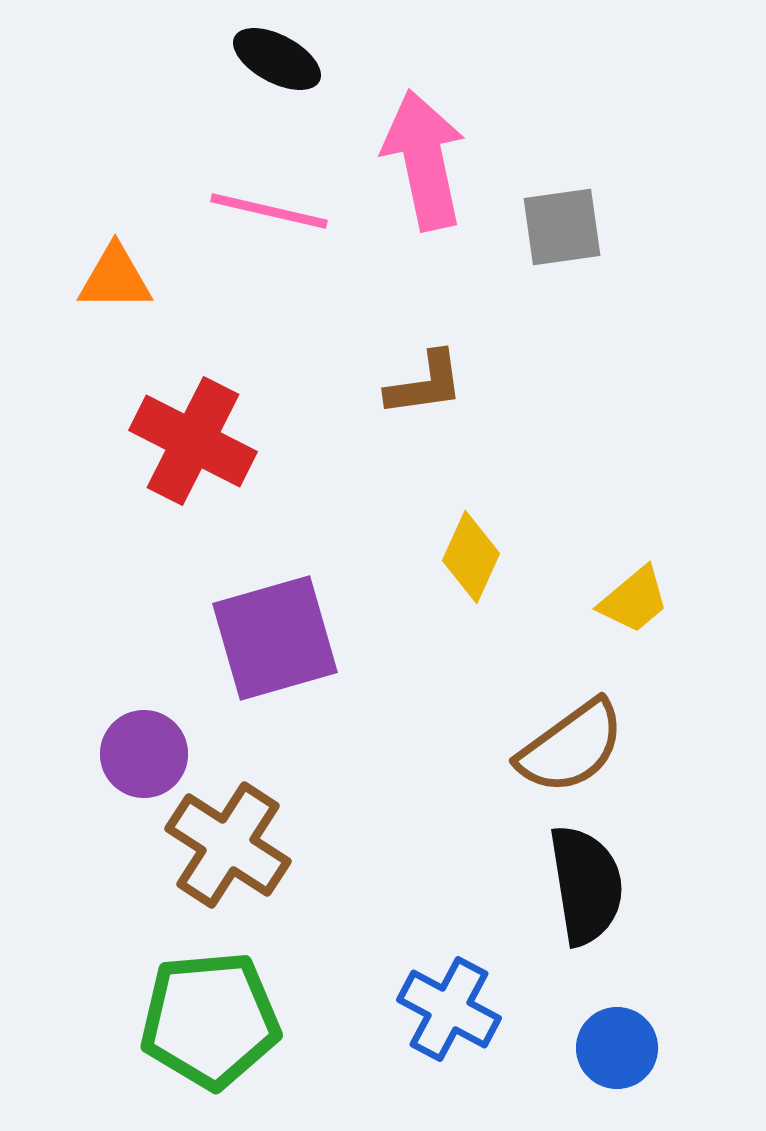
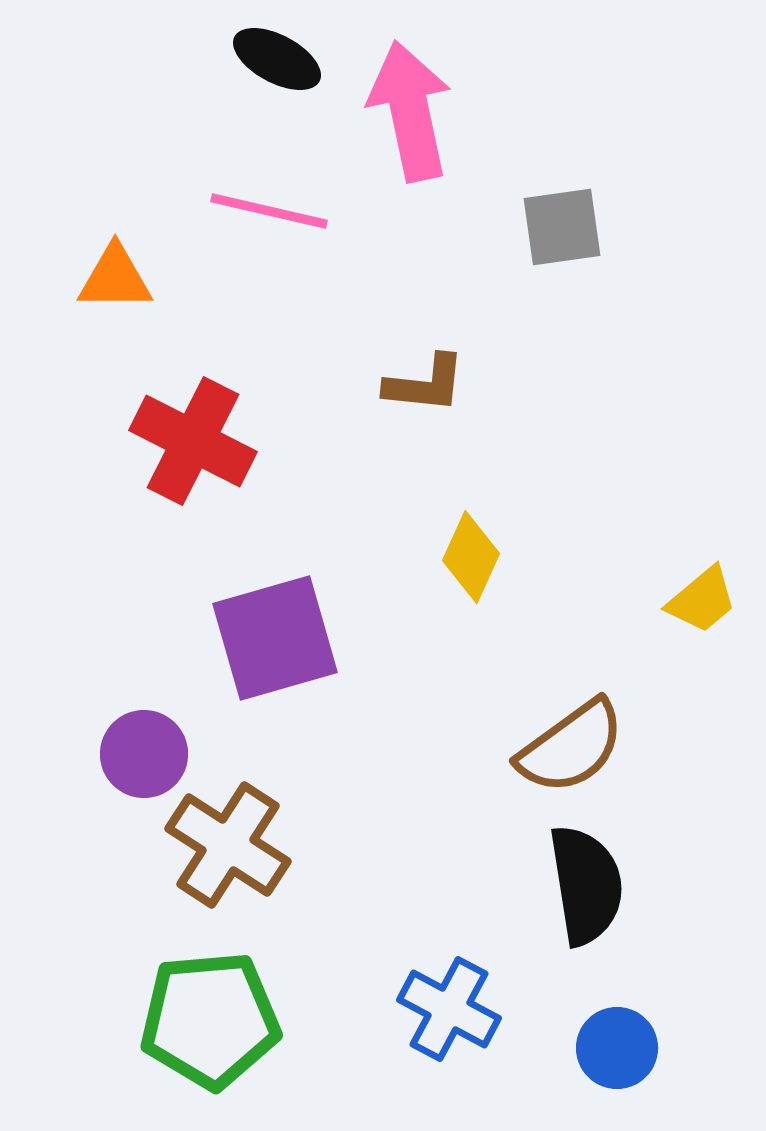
pink arrow: moved 14 px left, 49 px up
brown L-shape: rotated 14 degrees clockwise
yellow trapezoid: moved 68 px right
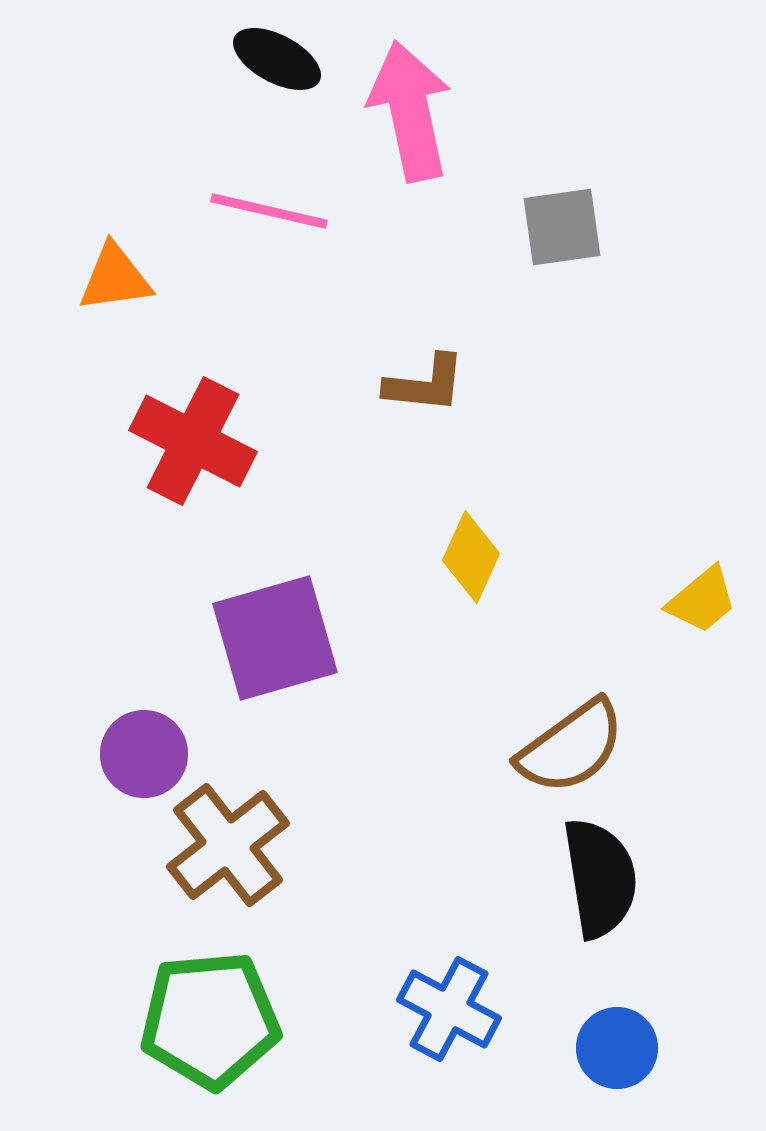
orange triangle: rotated 8 degrees counterclockwise
brown cross: rotated 19 degrees clockwise
black semicircle: moved 14 px right, 7 px up
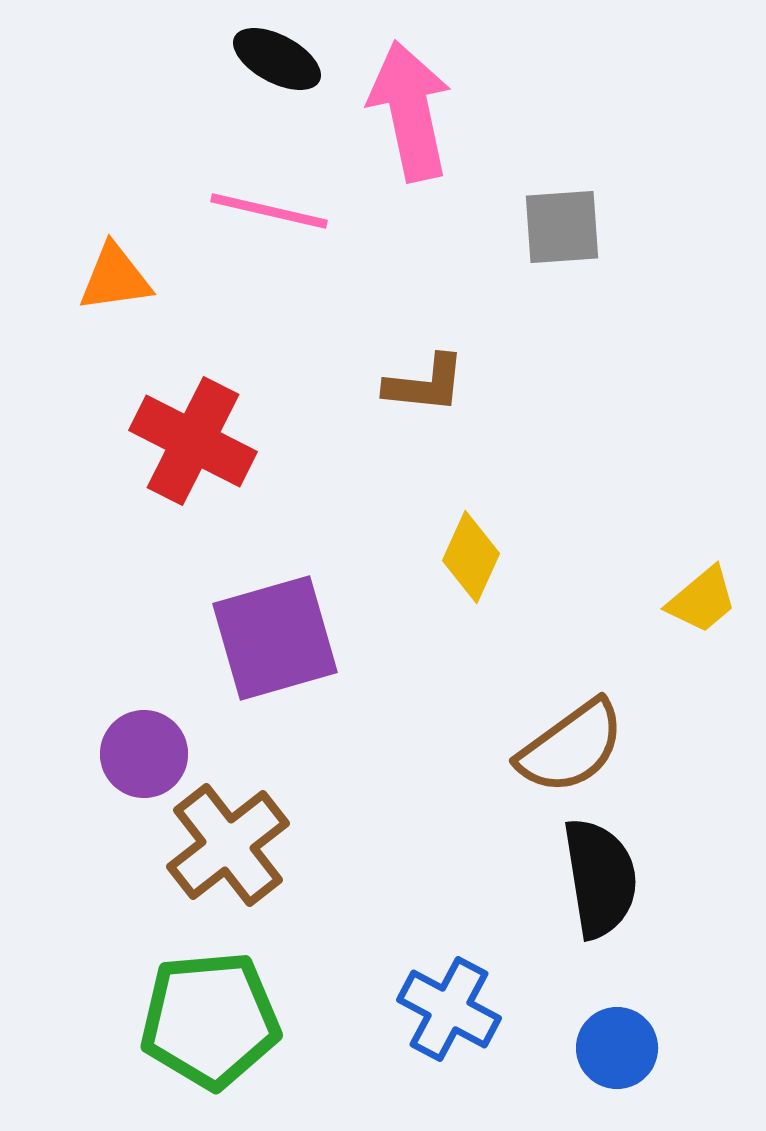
gray square: rotated 4 degrees clockwise
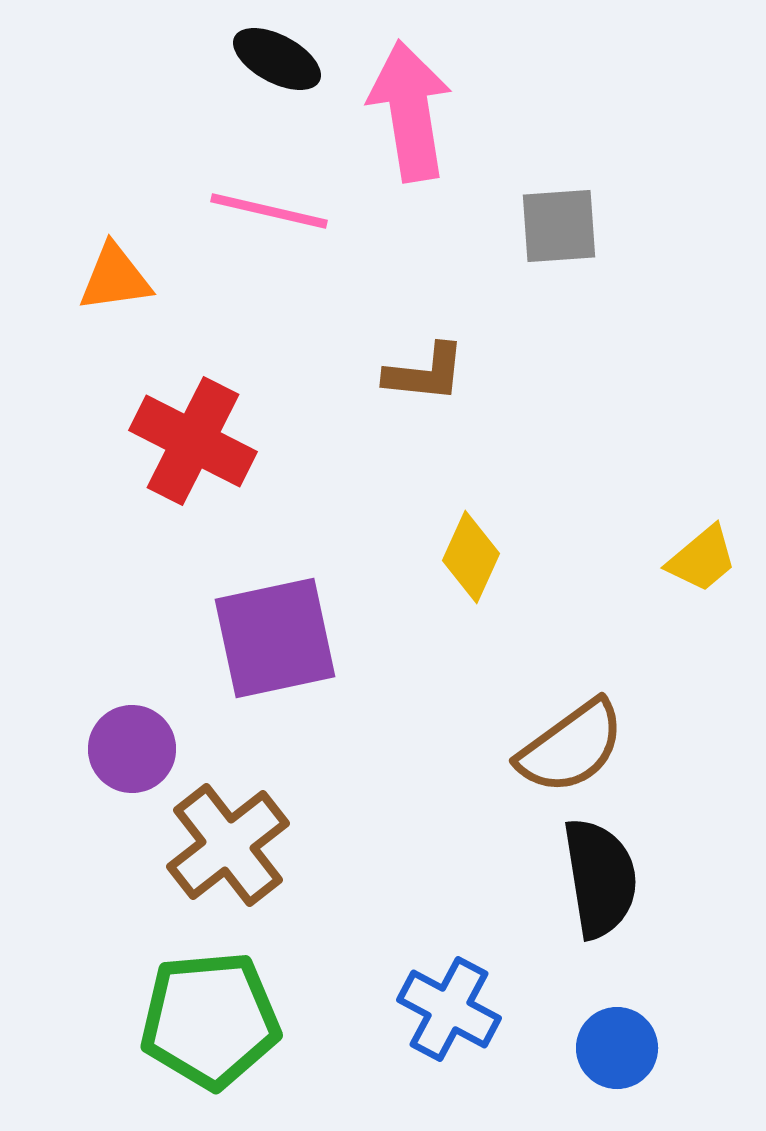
pink arrow: rotated 3 degrees clockwise
gray square: moved 3 px left, 1 px up
brown L-shape: moved 11 px up
yellow trapezoid: moved 41 px up
purple square: rotated 4 degrees clockwise
purple circle: moved 12 px left, 5 px up
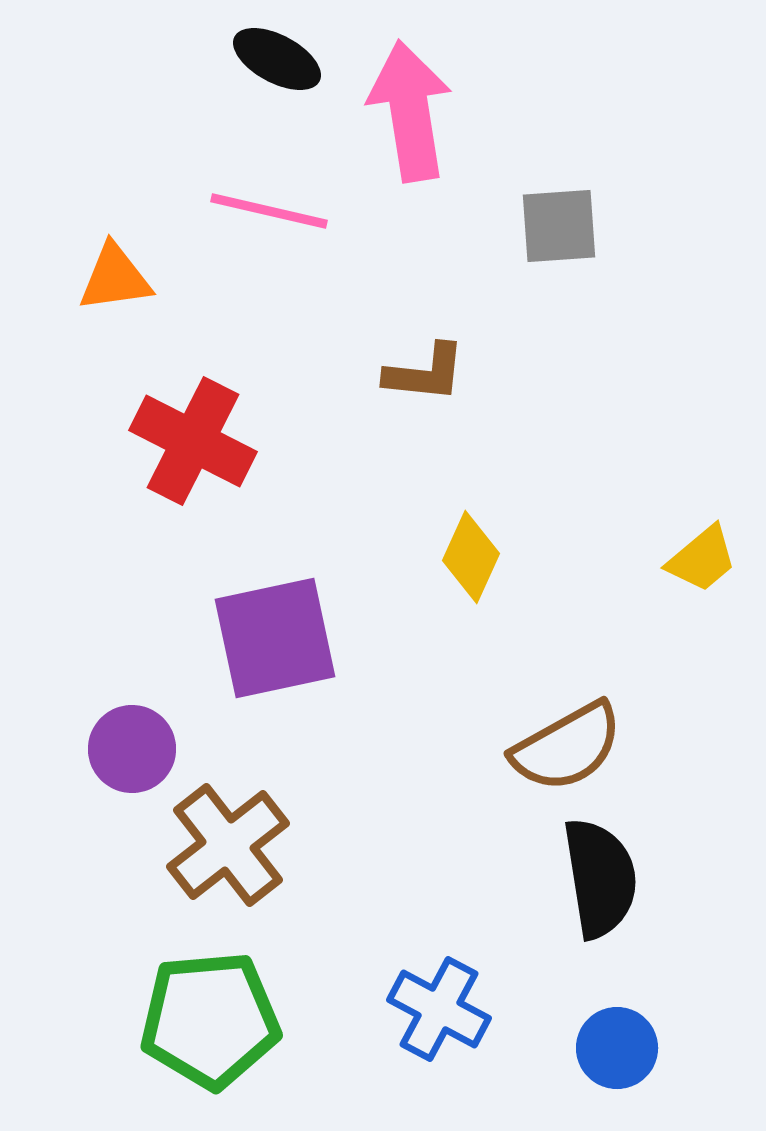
brown semicircle: moved 4 px left; rotated 7 degrees clockwise
blue cross: moved 10 px left
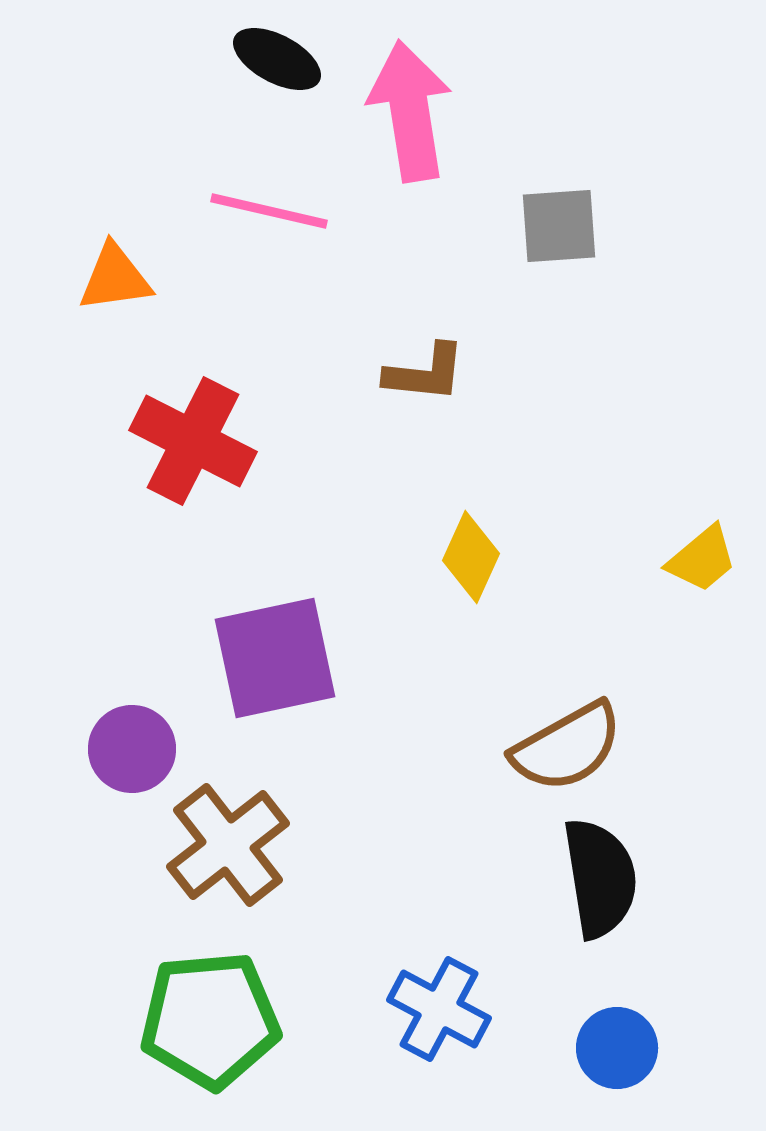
purple square: moved 20 px down
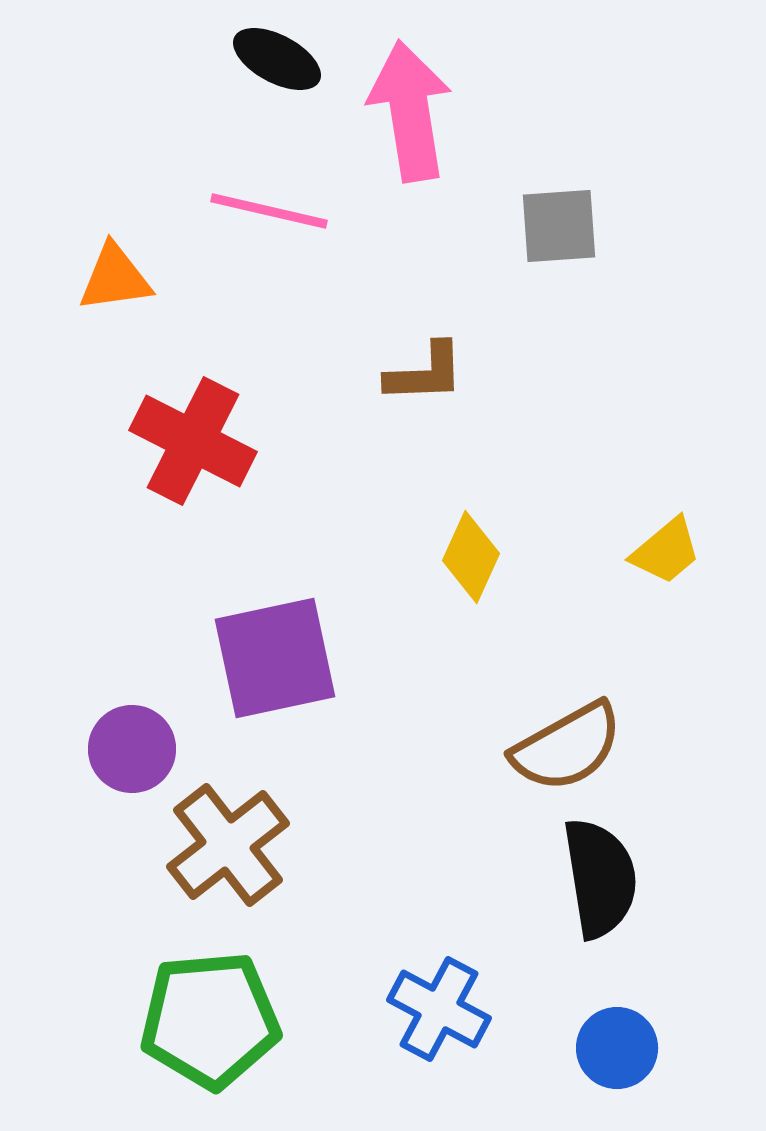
brown L-shape: rotated 8 degrees counterclockwise
yellow trapezoid: moved 36 px left, 8 px up
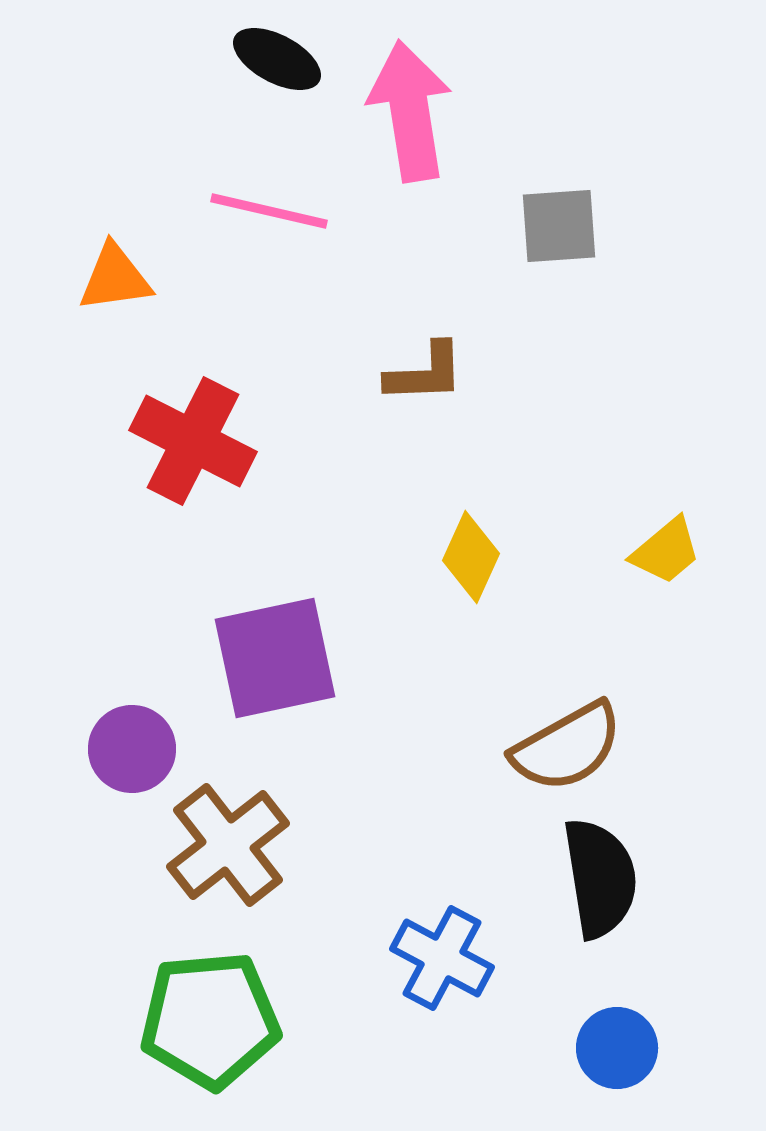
blue cross: moved 3 px right, 51 px up
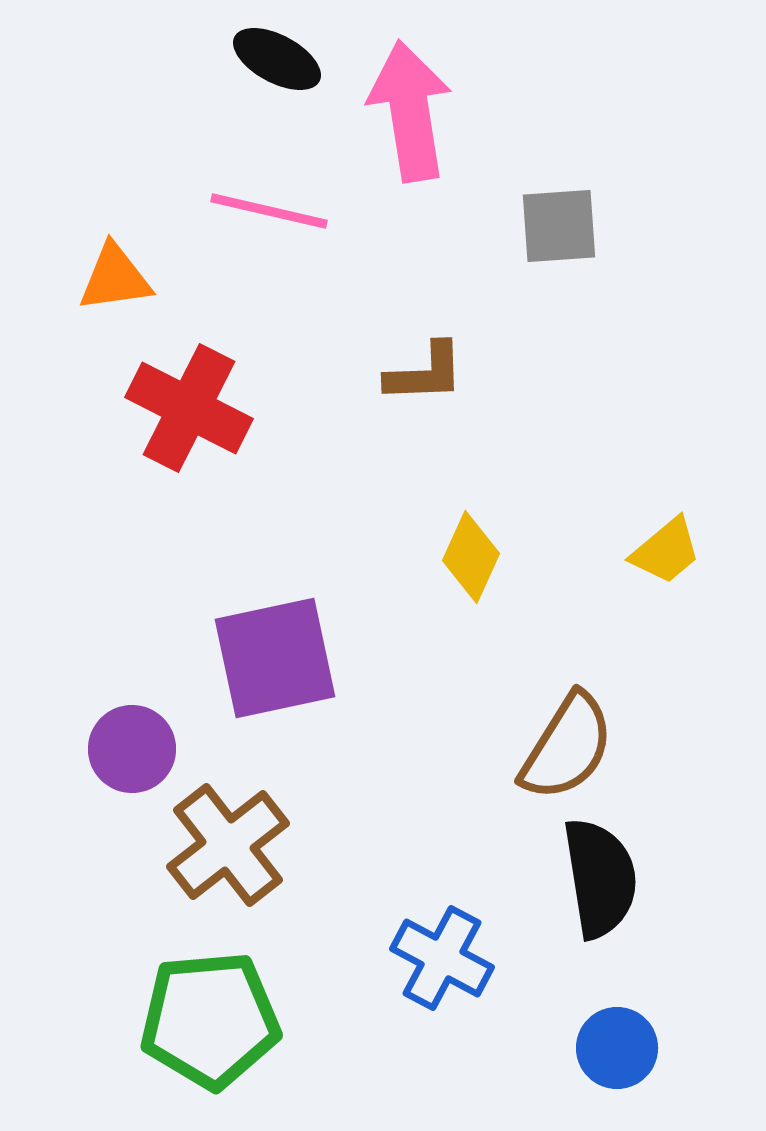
red cross: moved 4 px left, 33 px up
brown semicircle: rotated 29 degrees counterclockwise
